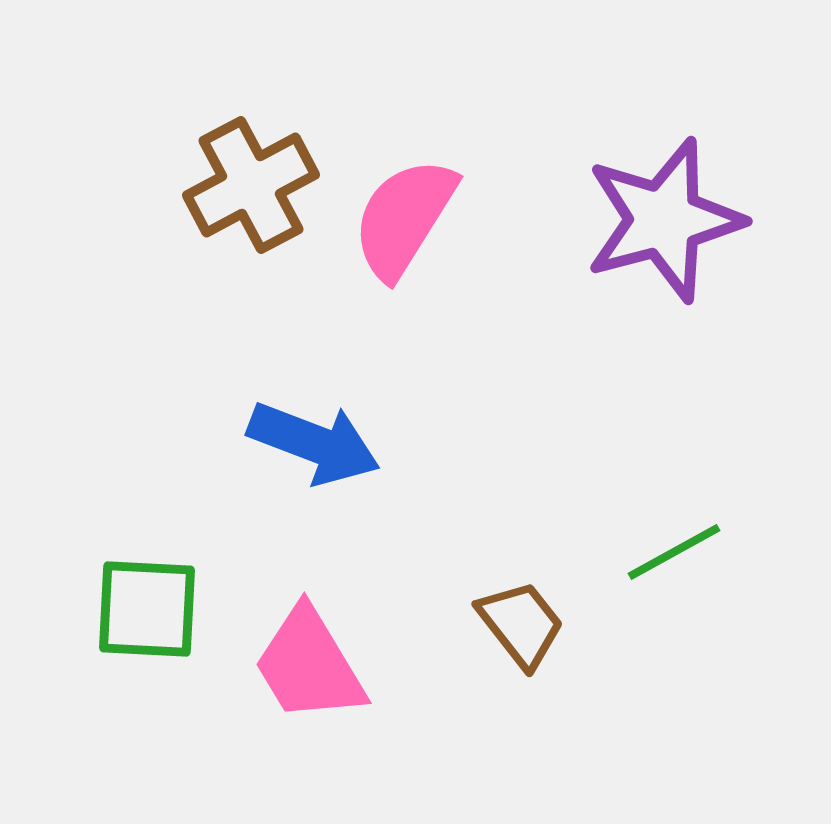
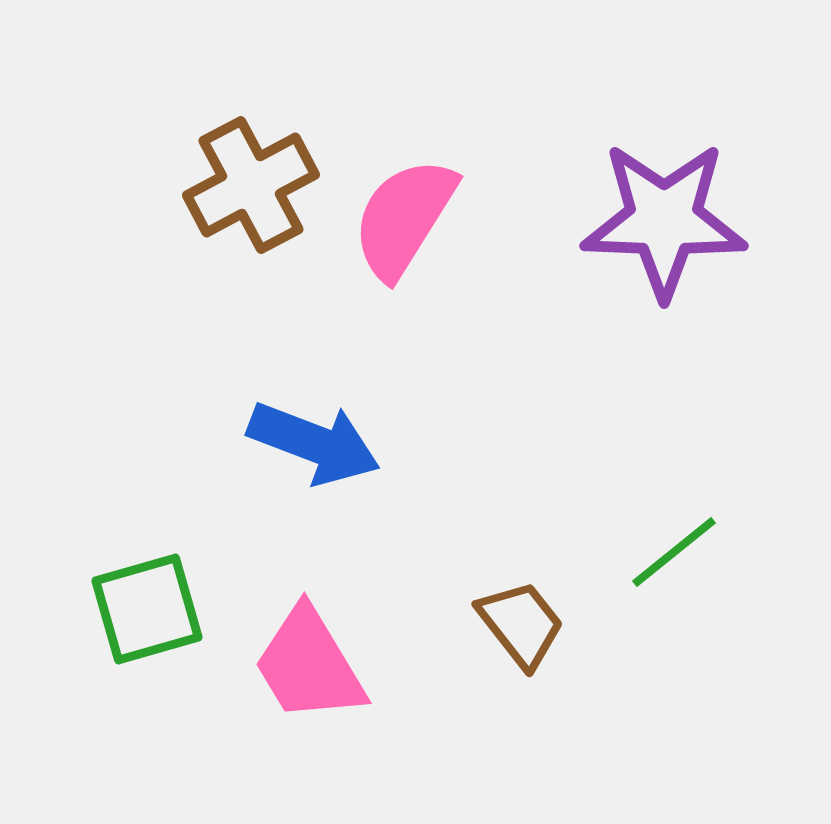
purple star: rotated 17 degrees clockwise
green line: rotated 10 degrees counterclockwise
green square: rotated 19 degrees counterclockwise
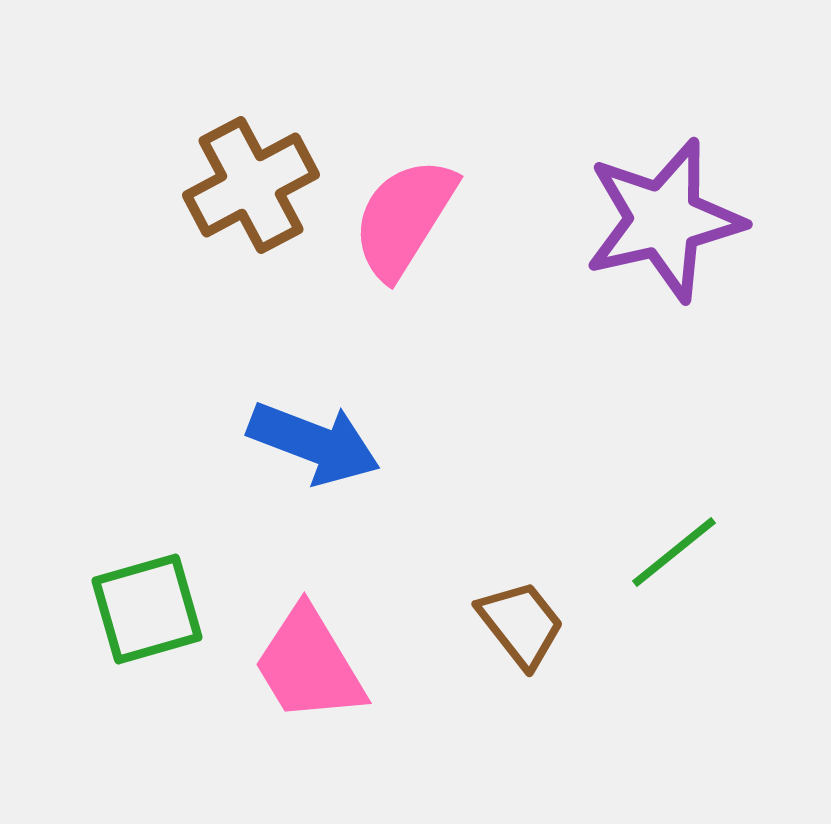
purple star: rotated 15 degrees counterclockwise
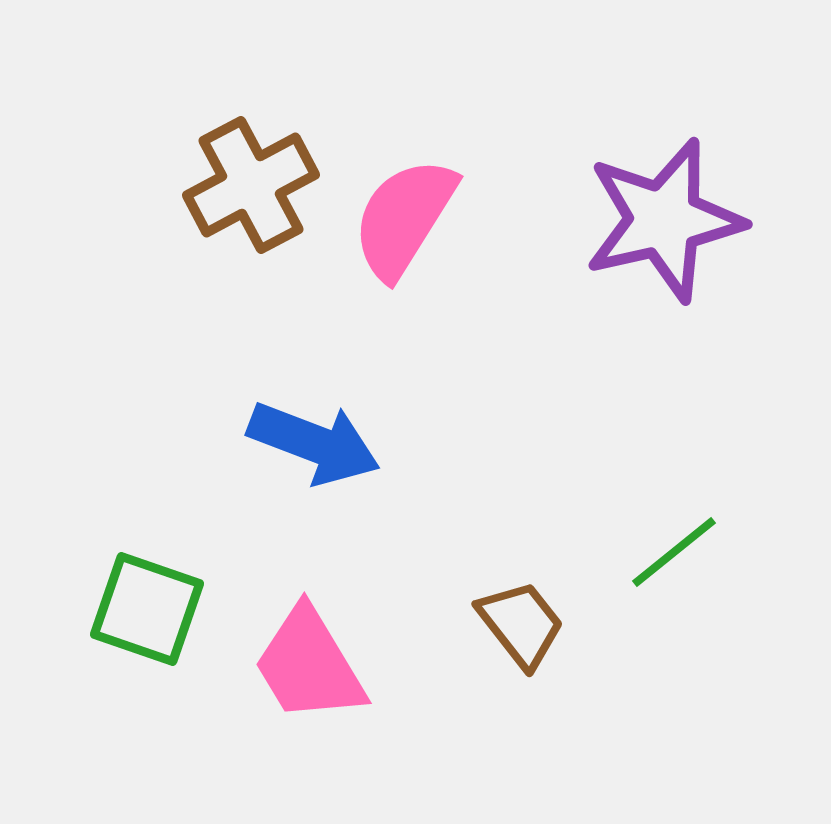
green square: rotated 35 degrees clockwise
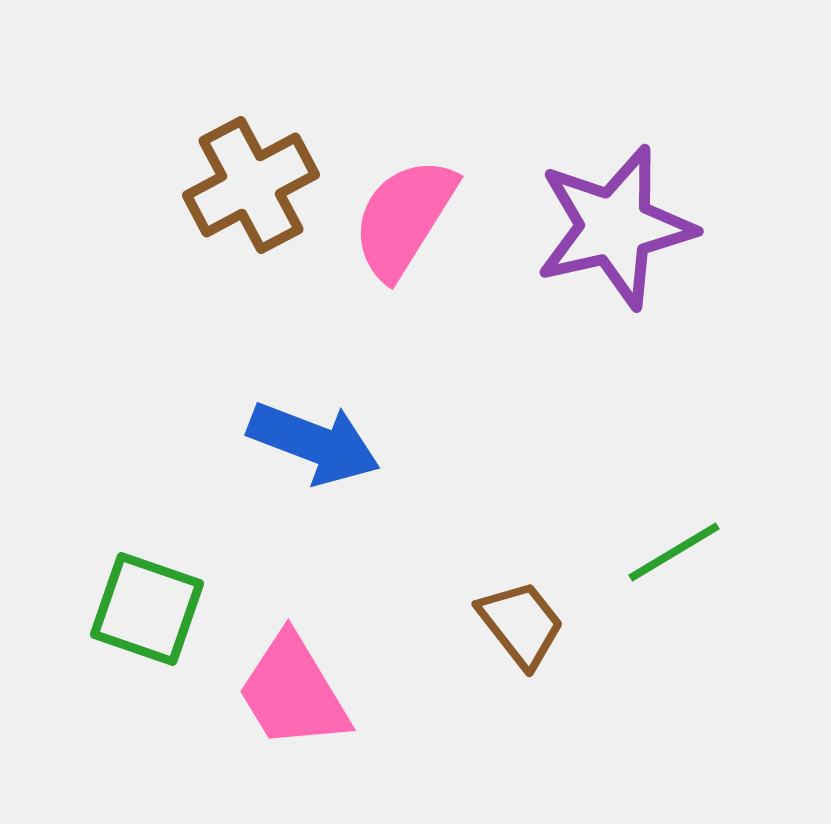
purple star: moved 49 px left, 7 px down
green line: rotated 8 degrees clockwise
pink trapezoid: moved 16 px left, 27 px down
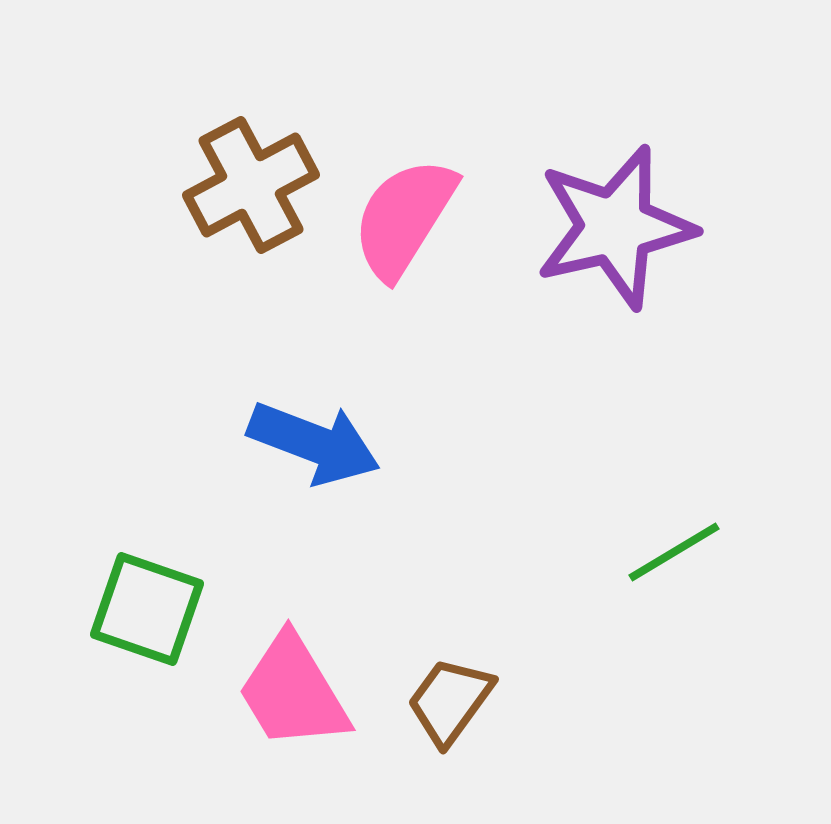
brown trapezoid: moved 71 px left, 77 px down; rotated 106 degrees counterclockwise
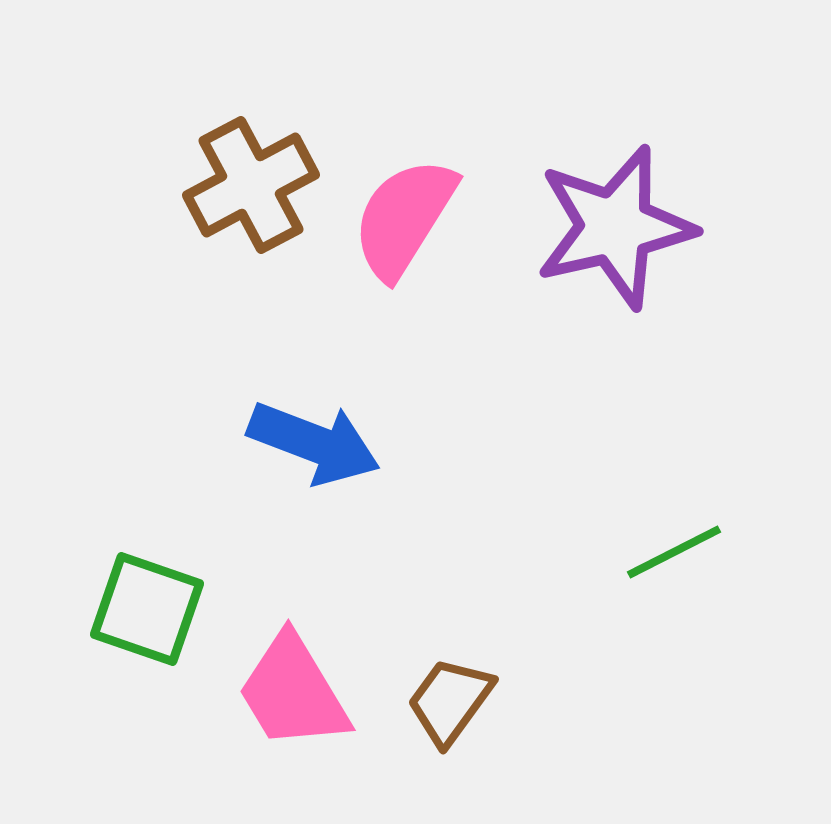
green line: rotated 4 degrees clockwise
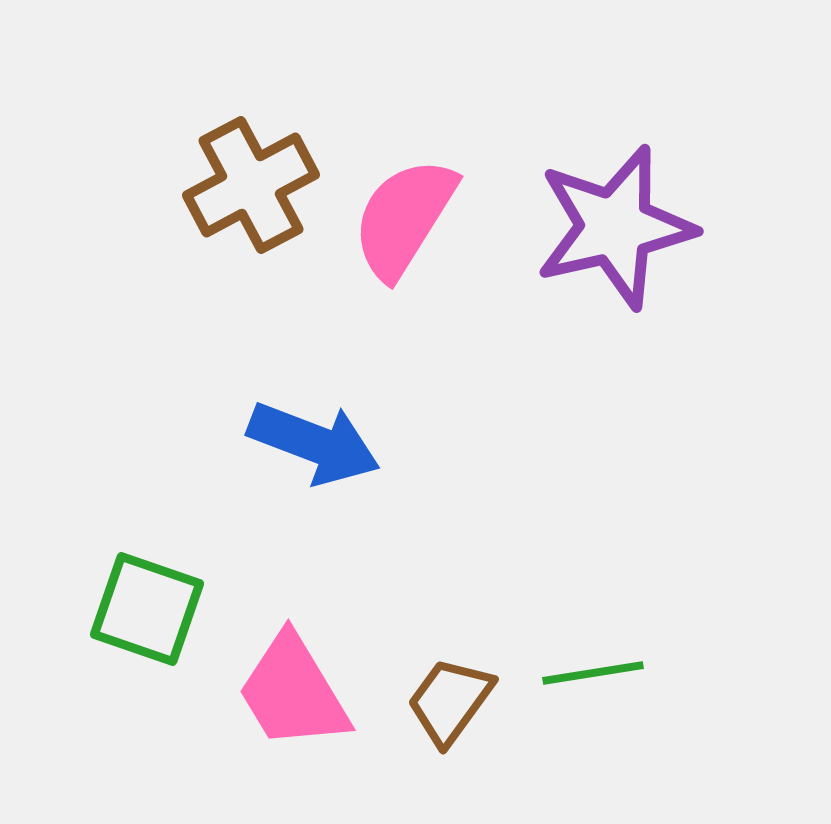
green line: moved 81 px left, 121 px down; rotated 18 degrees clockwise
